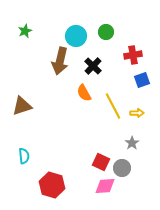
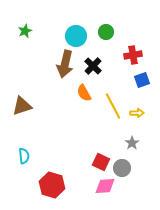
brown arrow: moved 5 px right, 3 px down
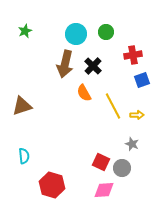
cyan circle: moved 2 px up
yellow arrow: moved 2 px down
gray star: moved 1 px down; rotated 16 degrees counterclockwise
pink diamond: moved 1 px left, 4 px down
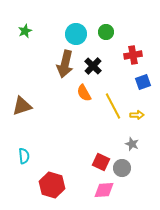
blue square: moved 1 px right, 2 px down
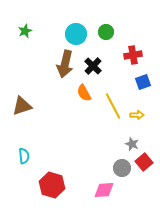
red square: moved 43 px right; rotated 24 degrees clockwise
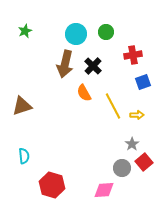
gray star: rotated 16 degrees clockwise
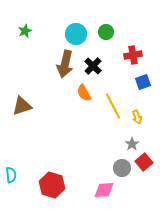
yellow arrow: moved 2 px down; rotated 72 degrees clockwise
cyan semicircle: moved 13 px left, 19 px down
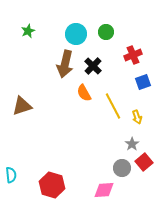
green star: moved 3 px right
red cross: rotated 12 degrees counterclockwise
